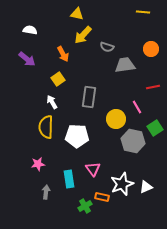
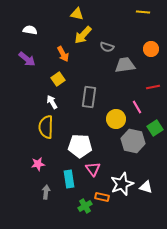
white pentagon: moved 3 px right, 10 px down
white triangle: rotated 40 degrees clockwise
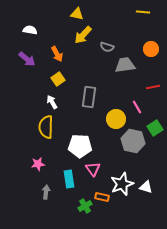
orange arrow: moved 6 px left
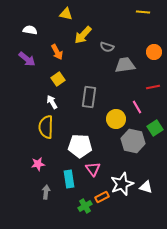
yellow triangle: moved 11 px left
orange circle: moved 3 px right, 3 px down
orange arrow: moved 2 px up
orange rectangle: rotated 40 degrees counterclockwise
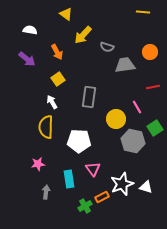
yellow triangle: rotated 24 degrees clockwise
orange circle: moved 4 px left
white pentagon: moved 1 px left, 5 px up
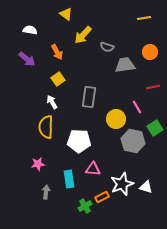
yellow line: moved 1 px right, 6 px down; rotated 16 degrees counterclockwise
pink triangle: rotated 49 degrees counterclockwise
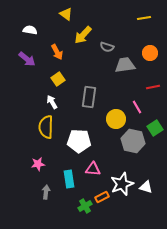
orange circle: moved 1 px down
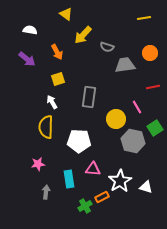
yellow square: rotated 16 degrees clockwise
white star: moved 2 px left, 3 px up; rotated 10 degrees counterclockwise
